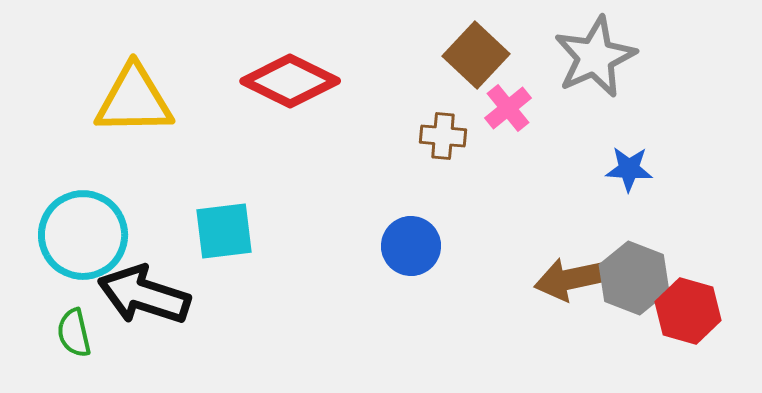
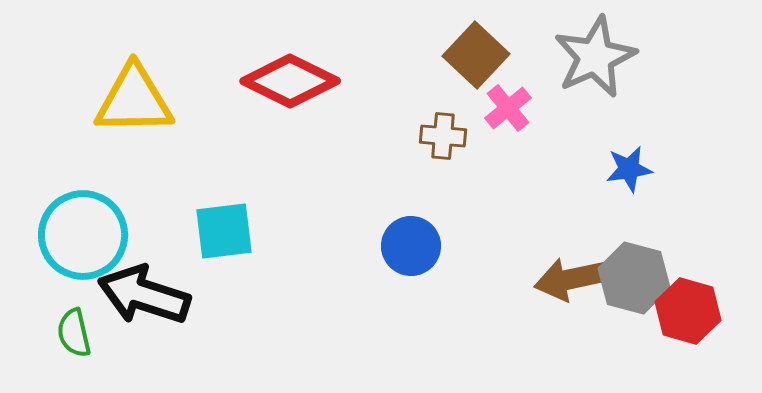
blue star: rotated 12 degrees counterclockwise
gray hexagon: rotated 6 degrees counterclockwise
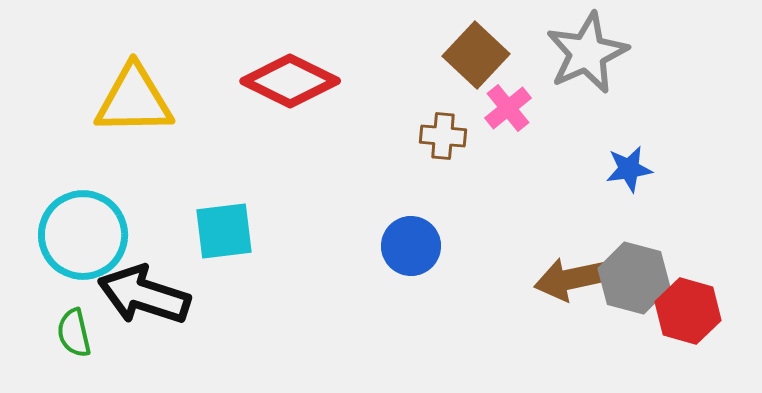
gray star: moved 8 px left, 4 px up
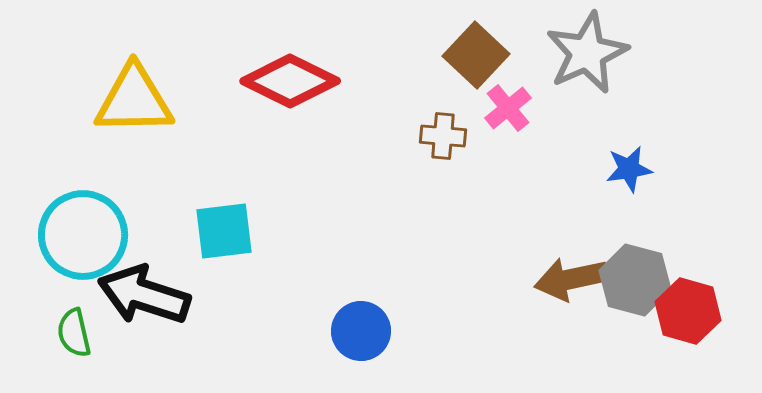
blue circle: moved 50 px left, 85 px down
gray hexagon: moved 1 px right, 2 px down
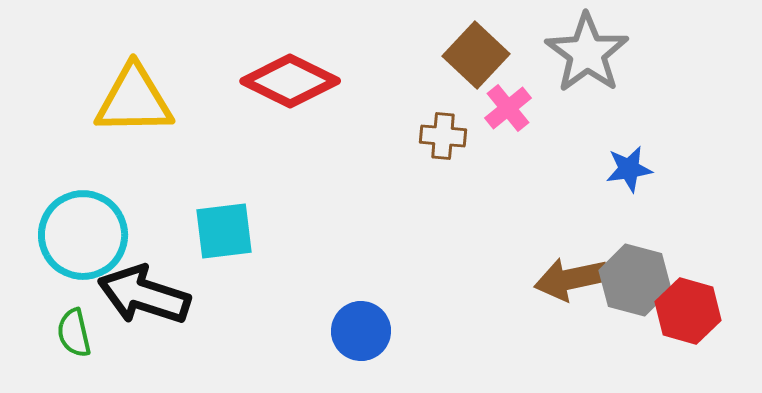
gray star: rotated 12 degrees counterclockwise
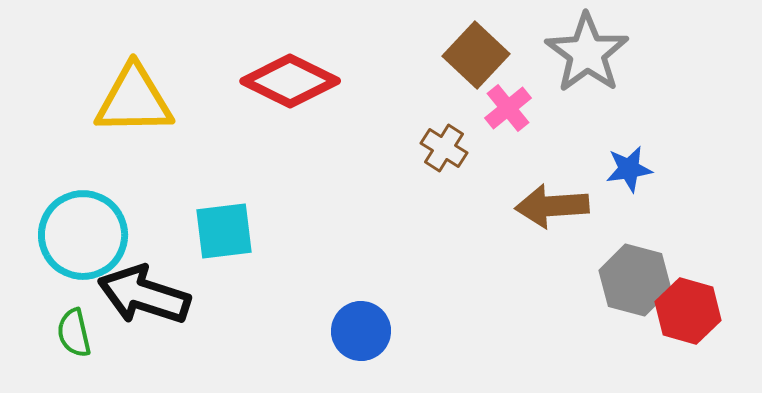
brown cross: moved 1 px right, 12 px down; rotated 27 degrees clockwise
brown arrow: moved 19 px left, 73 px up; rotated 8 degrees clockwise
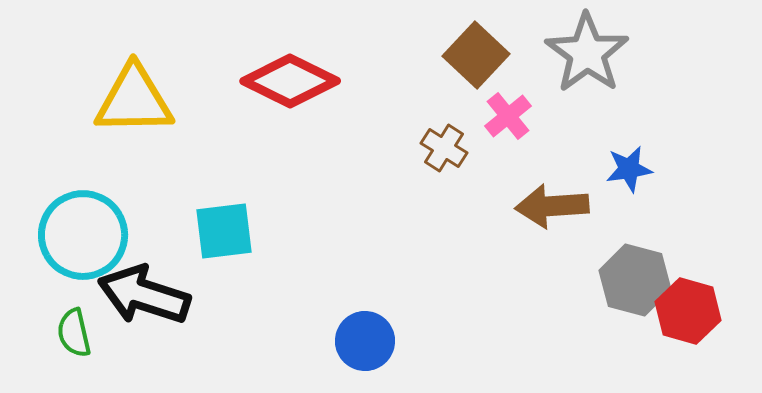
pink cross: moved 8 px down
blue circle: moved 4 px right, 10 px down
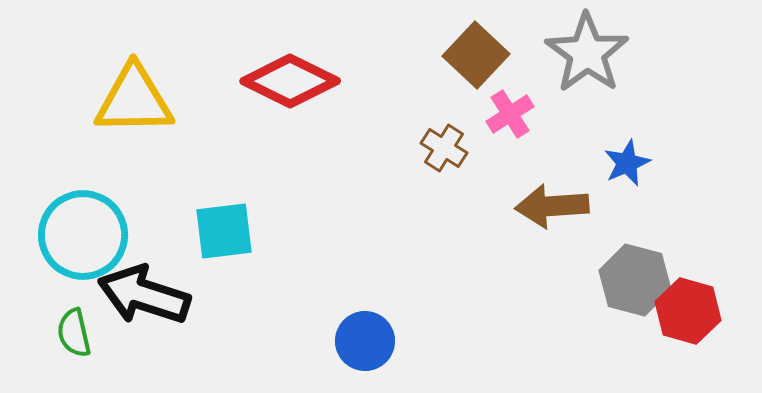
pink cross: moved 2 px right, 2 px up; rotated 6 degrees clockwise
blue star: moved 2 px left, 6 px up; rotated 15 degrees counterclockwise
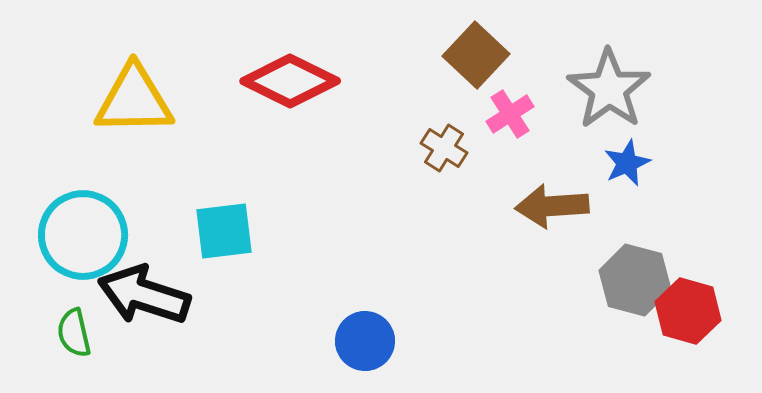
gray star: moved 22 px right, 36 px down
